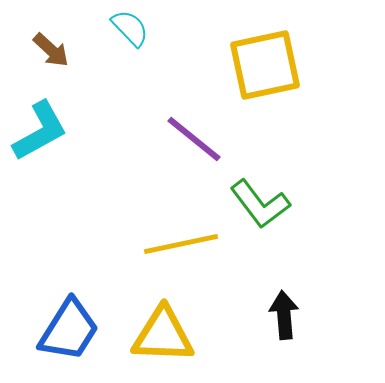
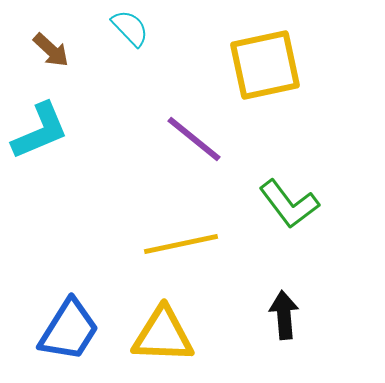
cyan L-shape: rotated 6 degrees clockwise
green L-shape: moved 29 px right
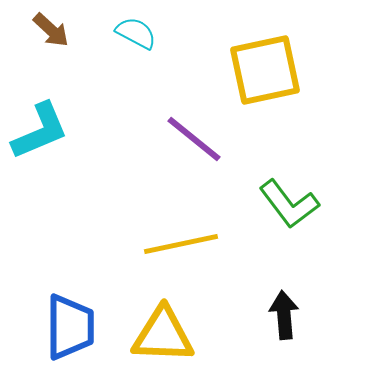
cyan semicircle: moved 6 px right, 5 px down; rotated 18 degrees counterclockwise
brown arrow: moved 20 px up
yellow square: moved 5 px down
blue trapezoid: moved 1 px right, 3 px up; rotated 32 degrees counterclockwise
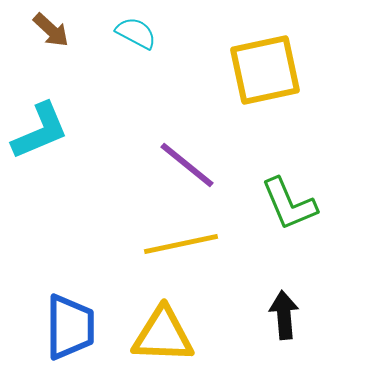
purple line: moved 7 px left, 26 px down
green L-shape: rotated 14 degrees clockwise
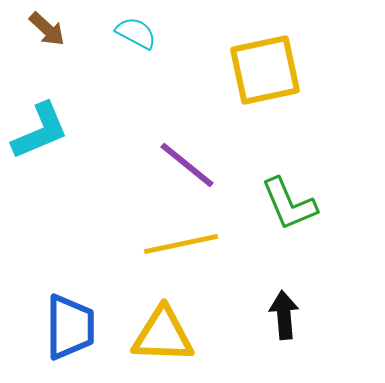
brown arrow: moved 4 px left, 1 px up
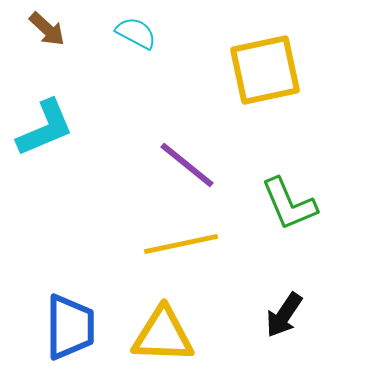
cyan L-shape: moved 5 px right, 3 px up
black arrow: rotated 141 degrees counterclockwise
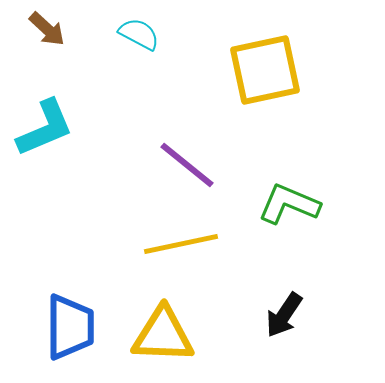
cyan semicircle: moved 3 px right, 1 px down
green L-shape: rotated 136 degrees clockwise
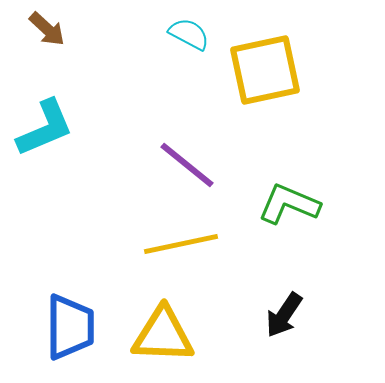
cyan semicircle: moved 50 px right
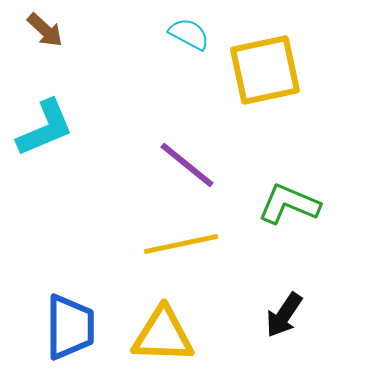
brown arrow: moved 2 px left, 1 px down
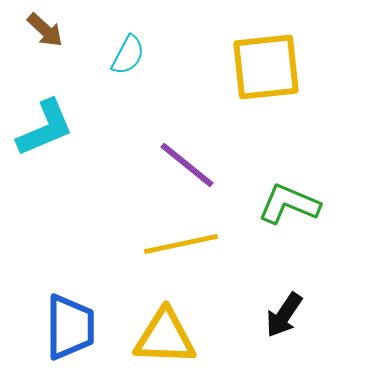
cyan semicircle: moved 61 px left, 21 px down; rotated 90 degrees clockwise
yellow square: moved 1 px right, 3 px up; rotated 6 degrees clockwise
yellow triangle: moved 2 px right, 2 px down
